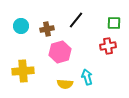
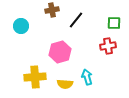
brown cross: moved 5 px right, 19 px up
yellow cross: moved 12 px right, 6 px down
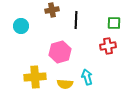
black line: rotated 36 degrees counterclockwise
